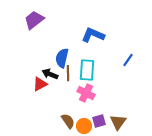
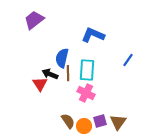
red triangle: rotated 35 degrees counterclockwise
purple square: moved 1 px right
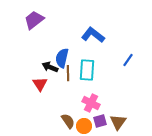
blue L-shape: rotated 15 degrees clockwise
black arrow: moved 7 px up
pink cross: moved 5 px right, 10 px down
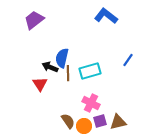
blue L-shape: moved 13 px right, 19 px up
cyan rectangle: moved 3 px right, 1 px down; rotated 70 degrees clockwise
brown triangle: rotated 42 degrees clockwise
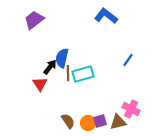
black arrow: rotated 105 degrees clockwise
cyan rectangle: moved 7 px left, 3 px down
pink cross: moved 40 px right, 6 px down
orange circle: moved 4 px right, 3 px up
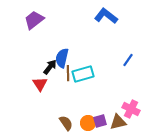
brown semicircle: moved 2 px left, 2 px down
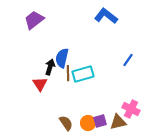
black arrow: rotated 21 degrees counterclockwise
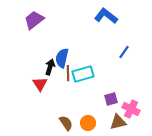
blue line: moved 4 px left, 8 px up
purple square: moved 11 px right, 22 px up
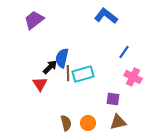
black arrow: rotated 28 degrees clockwise
purple square: moved 2 px right; rotated 24 degrees clockwise
pink cross: moved 2 px right, 32 px up
brown semicircle: rotated 21 degrees clockwise
